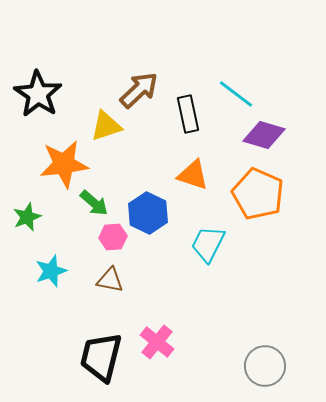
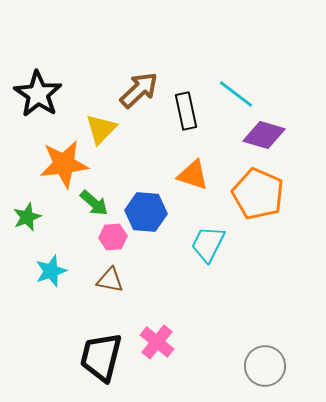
black rectangle: moved 2 px left, 3 px up
yellow triangle: moved 5 px left, 3 px down; rotated 28 degrees counterclockwise
blue hexagon: moved 2 px left, 1 px up; rotated 21 degrees counterclockwise
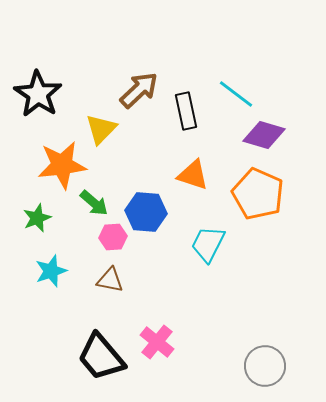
orange star: moved 2 px left, 1 px down
green star: moved 10 px right, 1 px down
black trapezoid: rotated 54 degrees counterclockwise
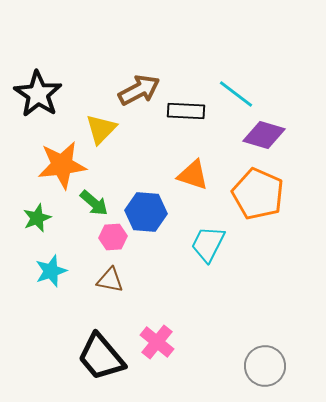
brown arrow: rotated 15 degrees clockwise
black rectangle: rotated 75 degrees counterclockwise
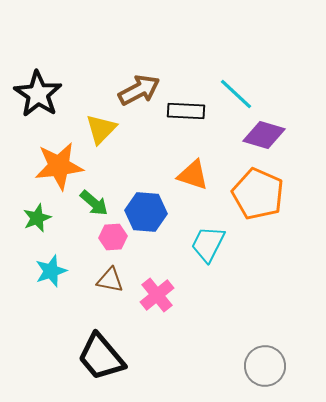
cyan line: rotated 6 degrees clockwise
orange star: moved 3 px left, 1 px down
pink cross: moved 47 px up; rotated 12 degrees clockwise
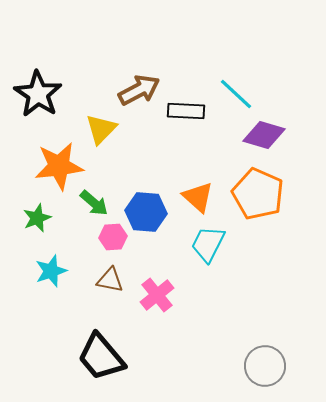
orange triangle: moved 5 px right, 22 px down; rotated 24 degrees clockwise
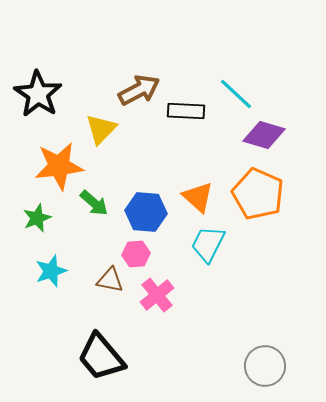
pink hexagon: moved 23 px right, 17 px down
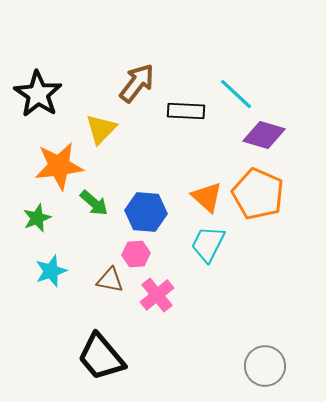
brown arrow: moved 2 px left, 7 px up; rotated 24 degrees counterclockwise
orange triangle: moved 9 px right
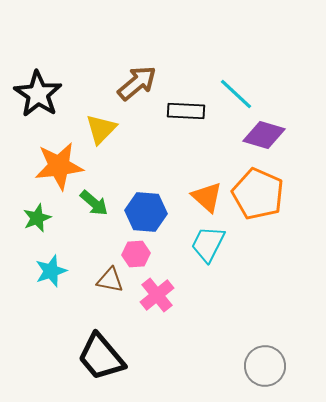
brown arrow: rotated 12 degrees clockwise
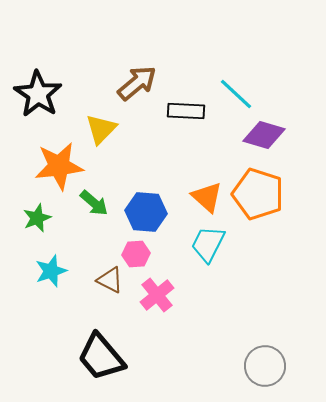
orange pentagon: rotated 6 degrees counterclockwise
brown triangle: rotated 16 degrees clockwise
